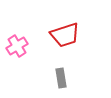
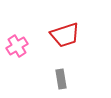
gray rectangle: moved 1 px down
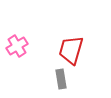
red trapezoid: moved 6 px right, 15 px down; rotated 124 degrees clockwise
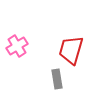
gray rectangle: moved 4 px left
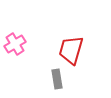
pink cross: moved 2 px left, 2 px up
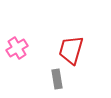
pink cross: moved 2 px right, 4 px down
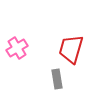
red trapezoid: moved 1 px up
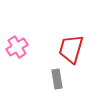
pink cross: moved 1 px up
